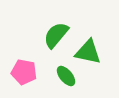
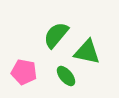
green triangle: moved 1 px left
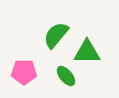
green triangle: rotated 12 degrees counterclockwise
pink pentagon: rotated 10 degrees counterclockwise
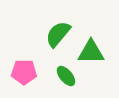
green semicircle: moved 2 px right, 1 px up
green triangle: moved 4 px right
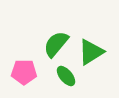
green semicircle: moved 2 px left, 10 px down
green triangle: rotated 32 degrees counterclockwise
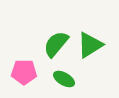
green triangle: moved 1 px left, 7 px up
green ellipse: moved 2 px left, 3 px down; rotated 20 degrees counterclockwise
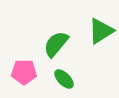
green triangle: moved 11 px right, 14 px up
green ellipse: rotated 15 degrees clockwise
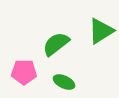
green semicircle: rotated 12 degrees clockwise
green ellipse: moved 3 px down; rotated 20 degrees counterclockwise
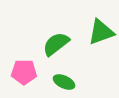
green triangle: moved 1 px down; rotated 12 degrees clockwise
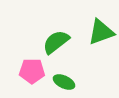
green semicircle: moved 2 px up
pink pentagon: moved 8 px right, 1 px up
